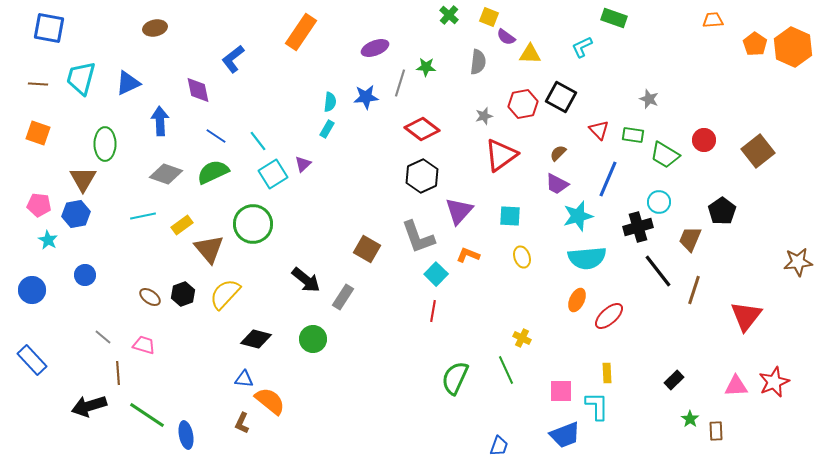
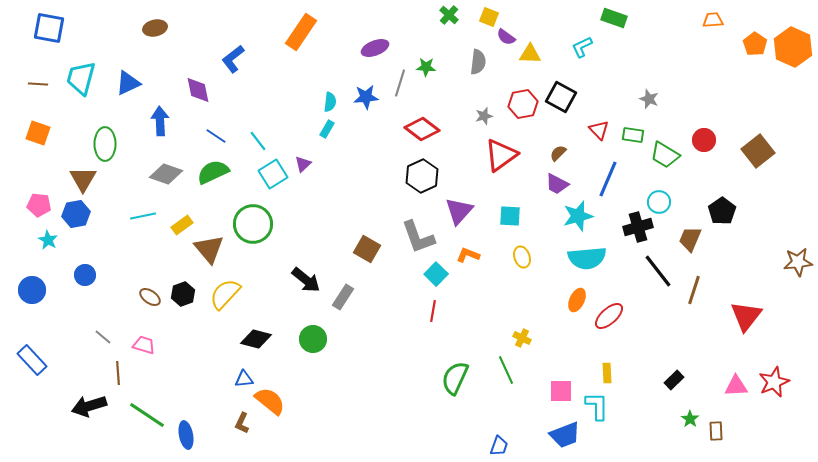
blue triangle at (244, 379): rotated 12 degrees counterclockwise
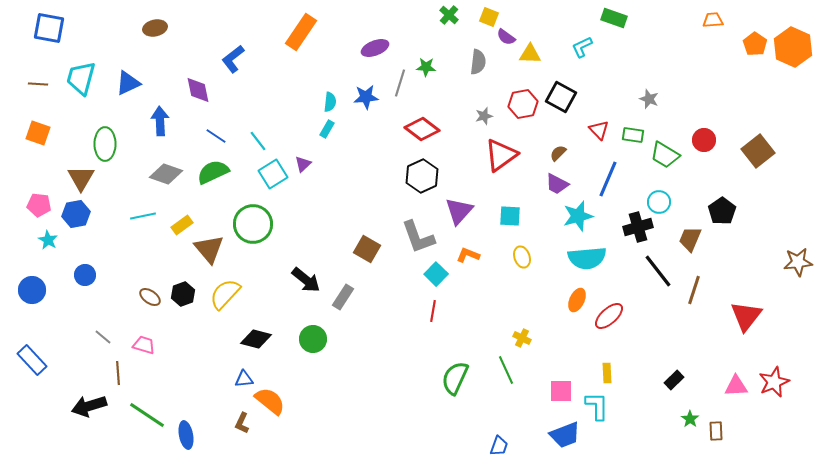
brown triangle at (83, 179): moved 2 px left, 1 px up
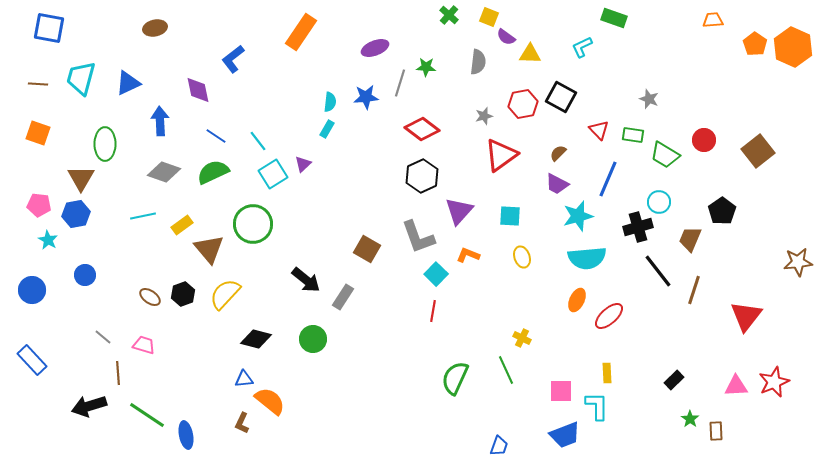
gray diamond at (166, 174): moved 2 px left, 2 px up
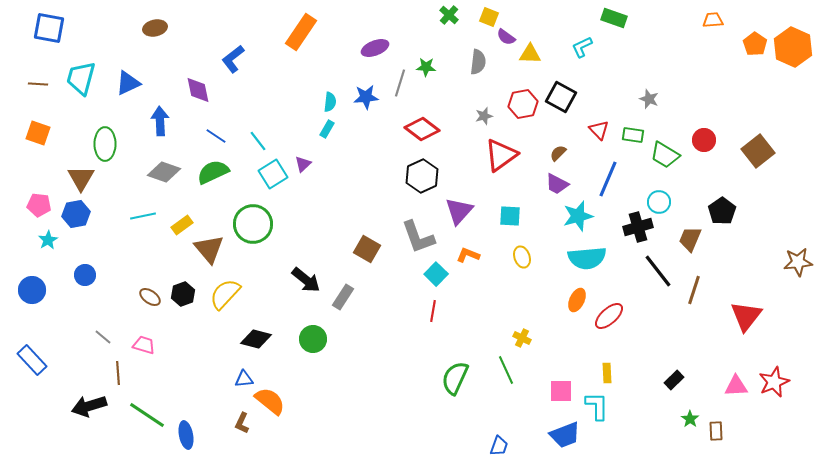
cyan star at (48, 240): rotated 12 degrees clockwise
